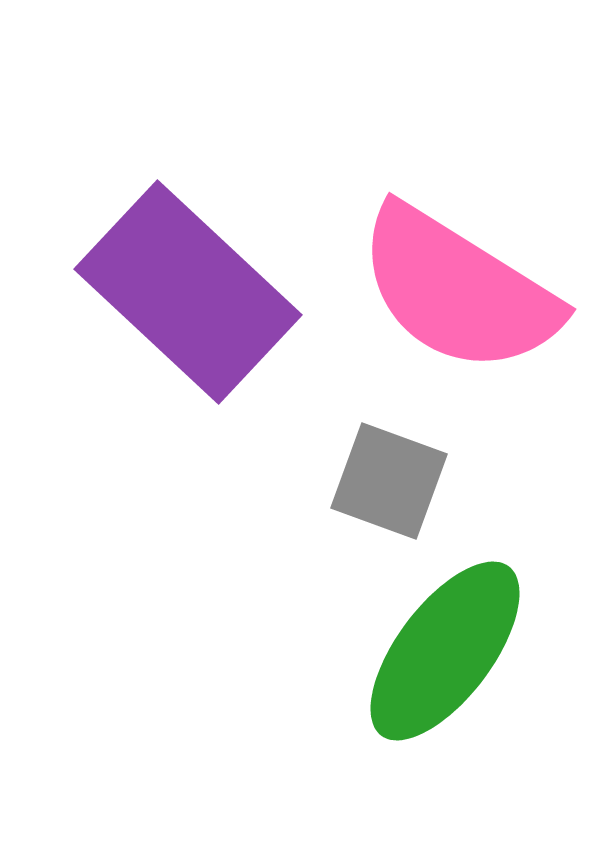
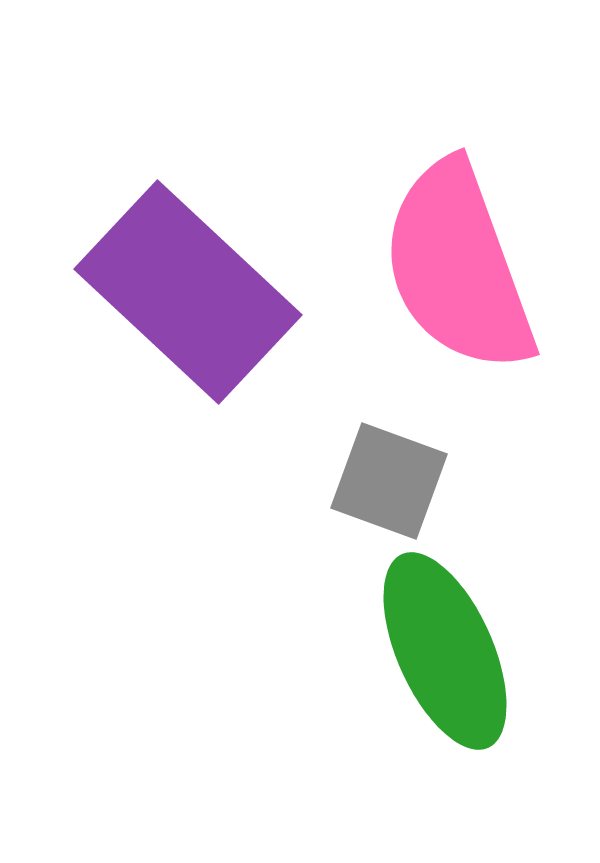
pink semicircle: moved 23 px up; rotated 38 degrees clockwise
green ellipse: rotated 61 degrees counterclockwise
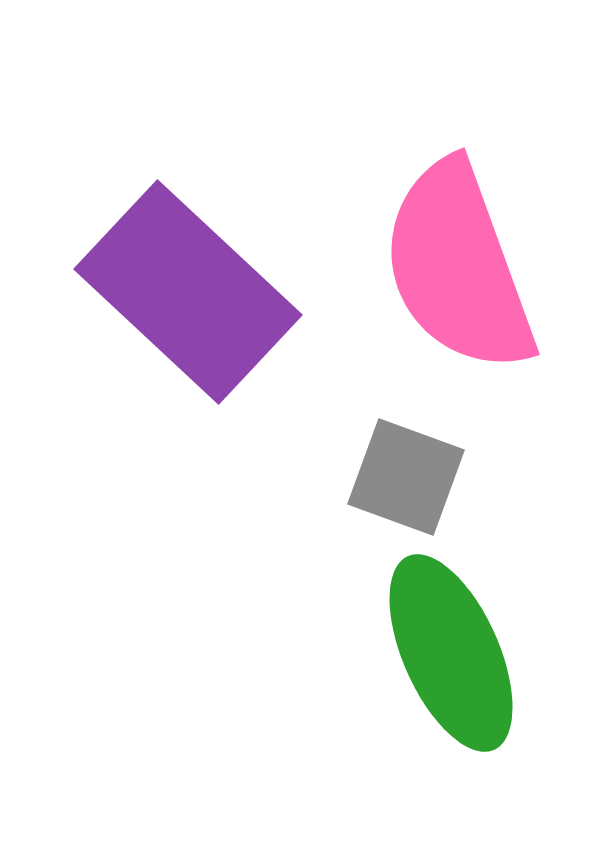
gray square: moved 17 px right, 4 px up
green ellipse: moved 6 px right, 2 px down
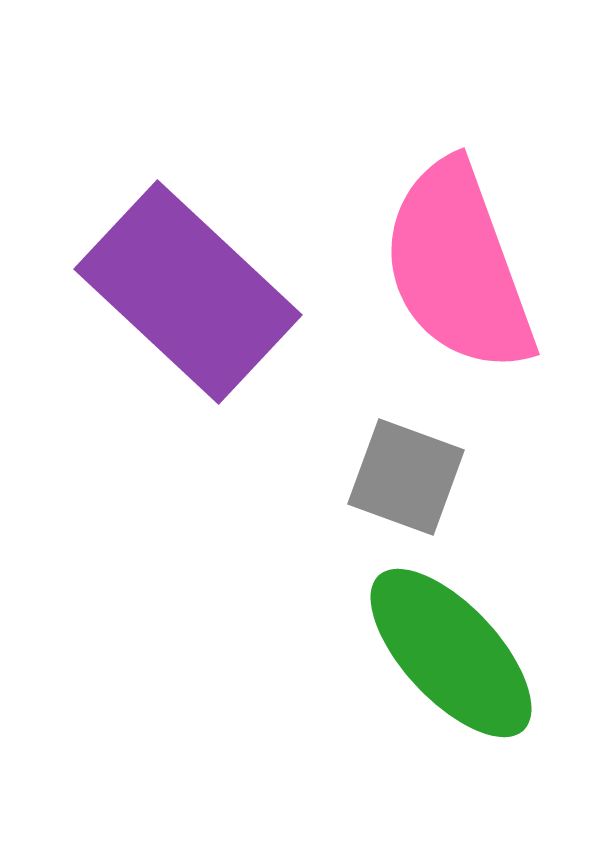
green ellipse: rotated 19 degrees counterclockwise
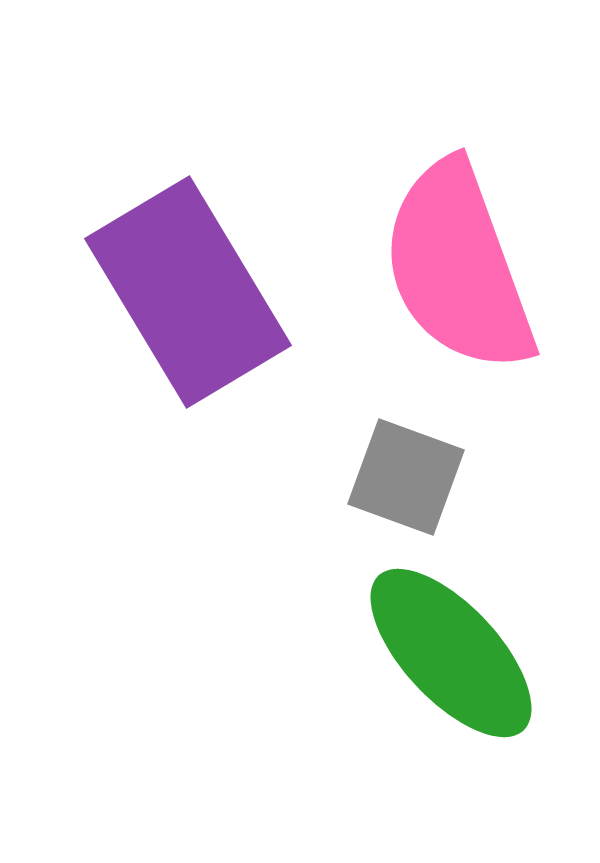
purple rectangle: rotated 16 degrees clockwise
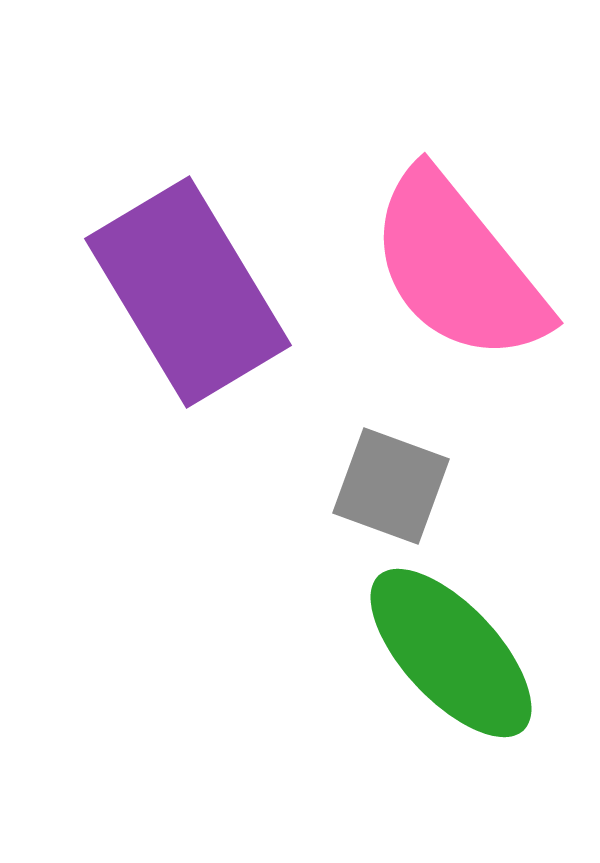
pink semicircle: rotated 19 degrees counterclockwise
gray square: moved 15 px left, 9 px down
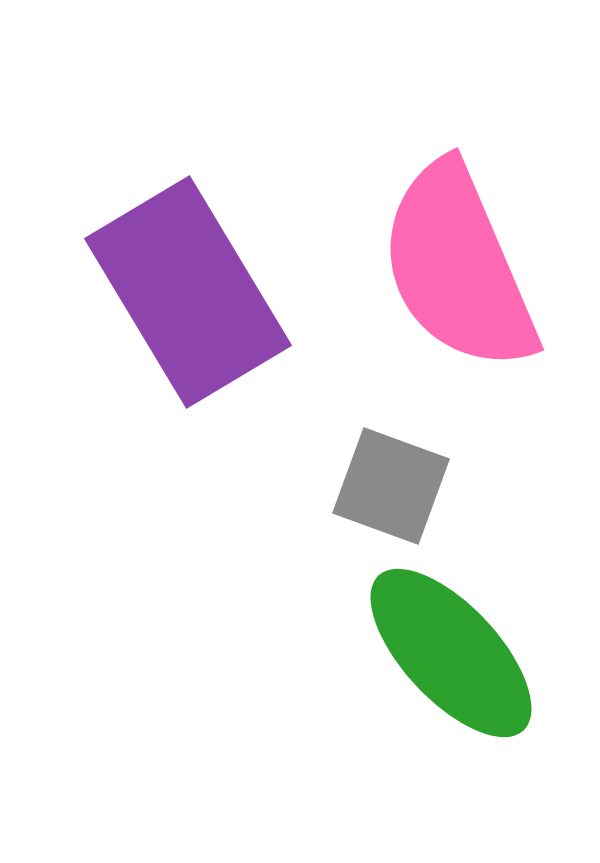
pink semicircle: rotated 16 degrees clockwise
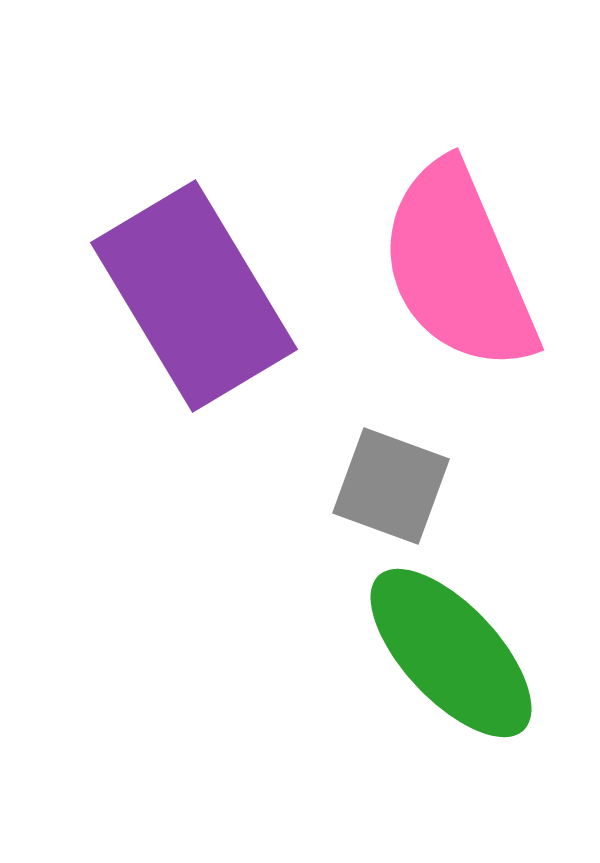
purple rectangle: moved 6 px right, 4 px down
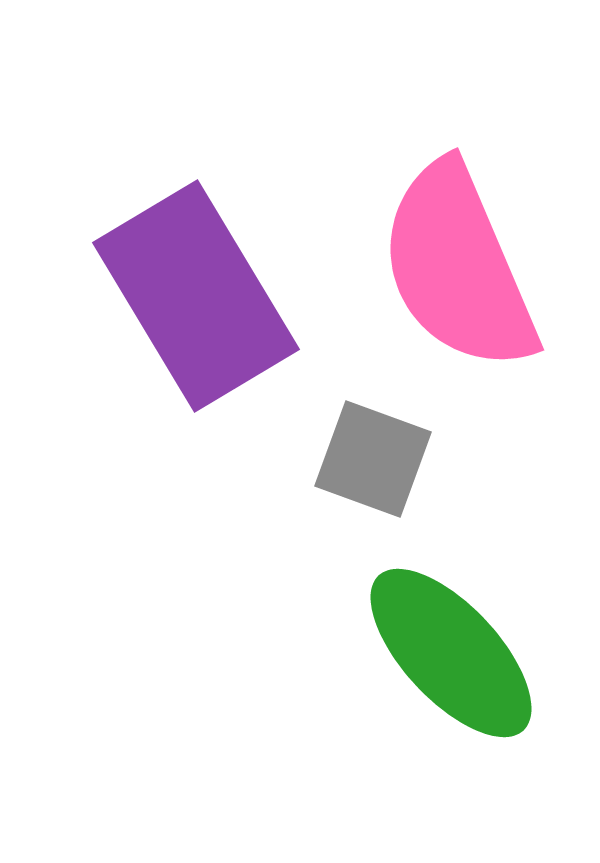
purple rectangle: moved 2 px right
gray square: moved 18 px left, 27 px up
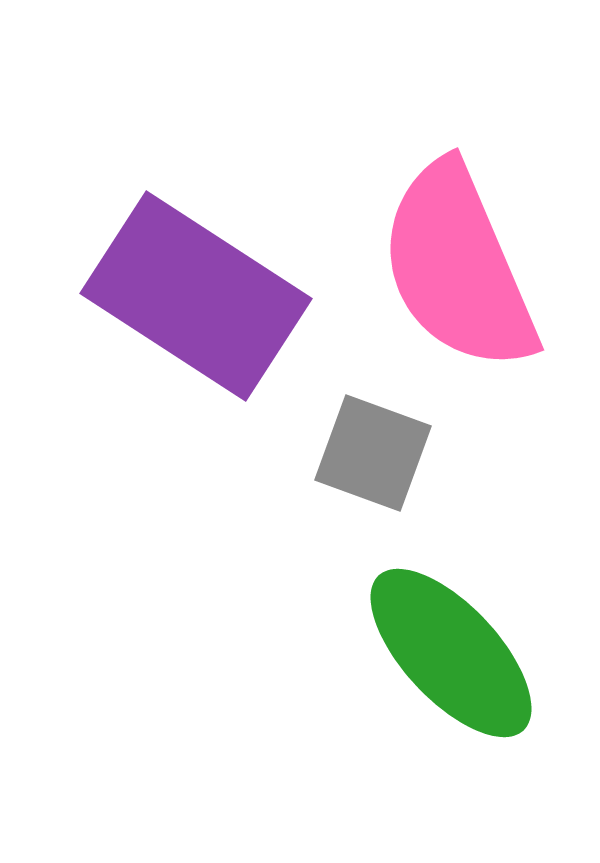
purple rectangle: rotated 26 degrees counterclockwise
gray square: moved 6 px up
